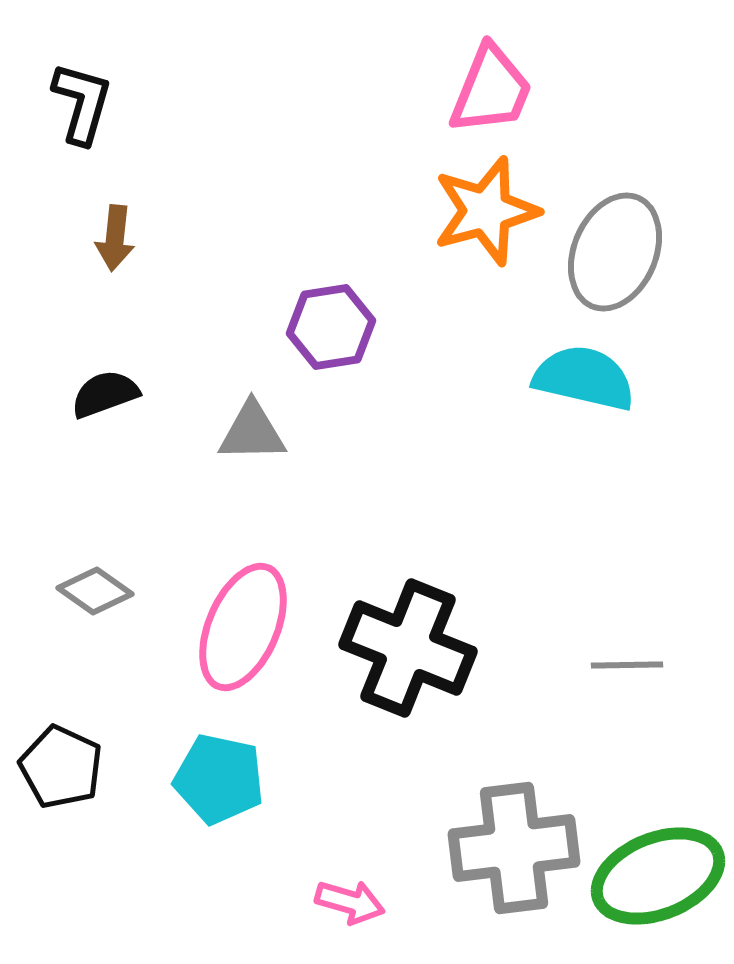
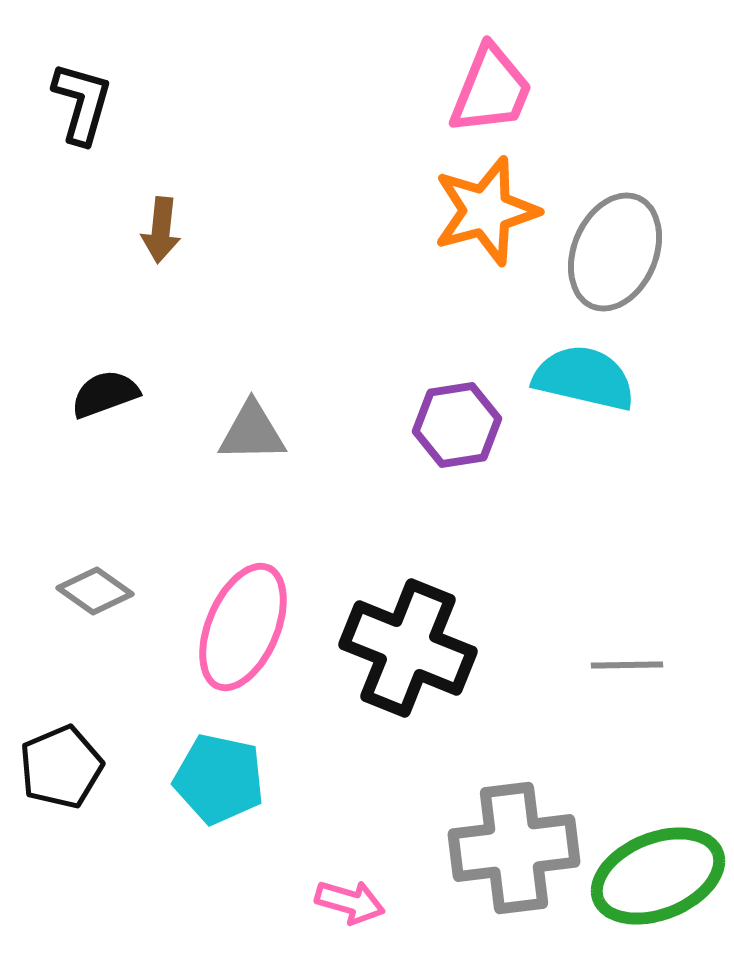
brown arrow: moved 46 px right, 8 px up
purple hexagon: moved 126 px right, 98 px down
black pentagon: rotated 24 degrees clockwise
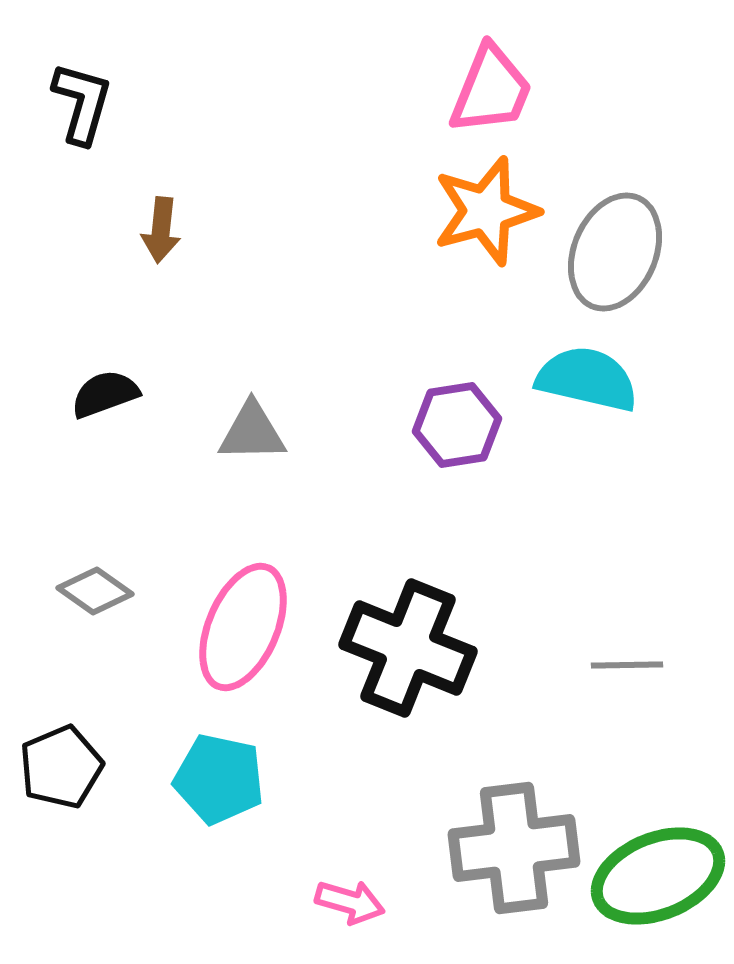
cyan semicircle: moved 3 px right, 1 px down
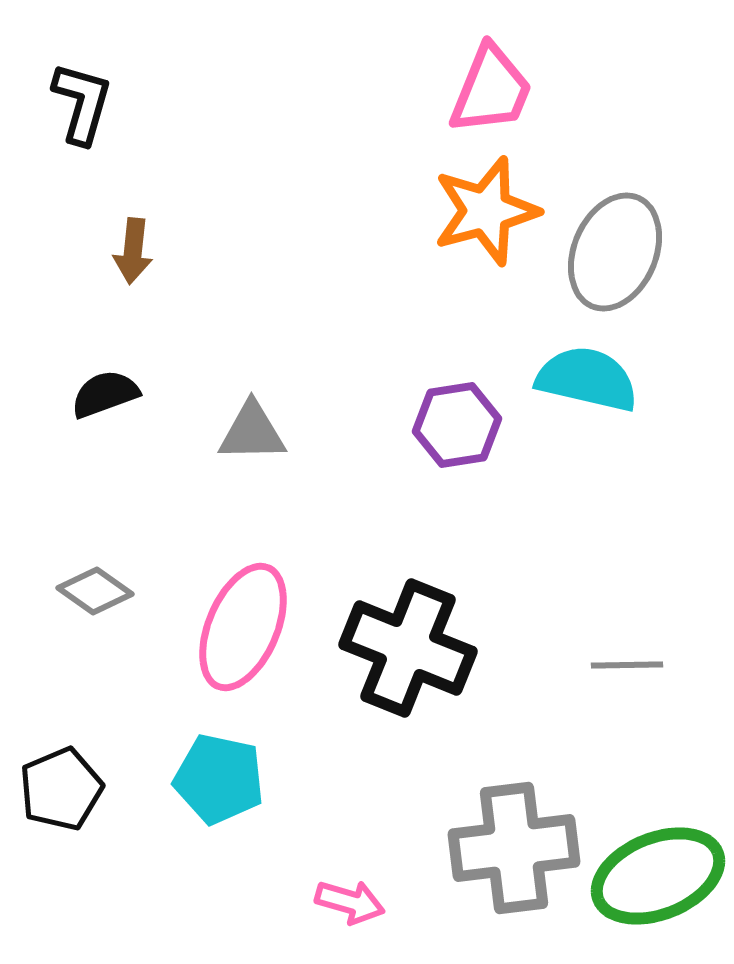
brown arrow: moved 28 px left, 21 px down
black pentagon: moved 22 px down
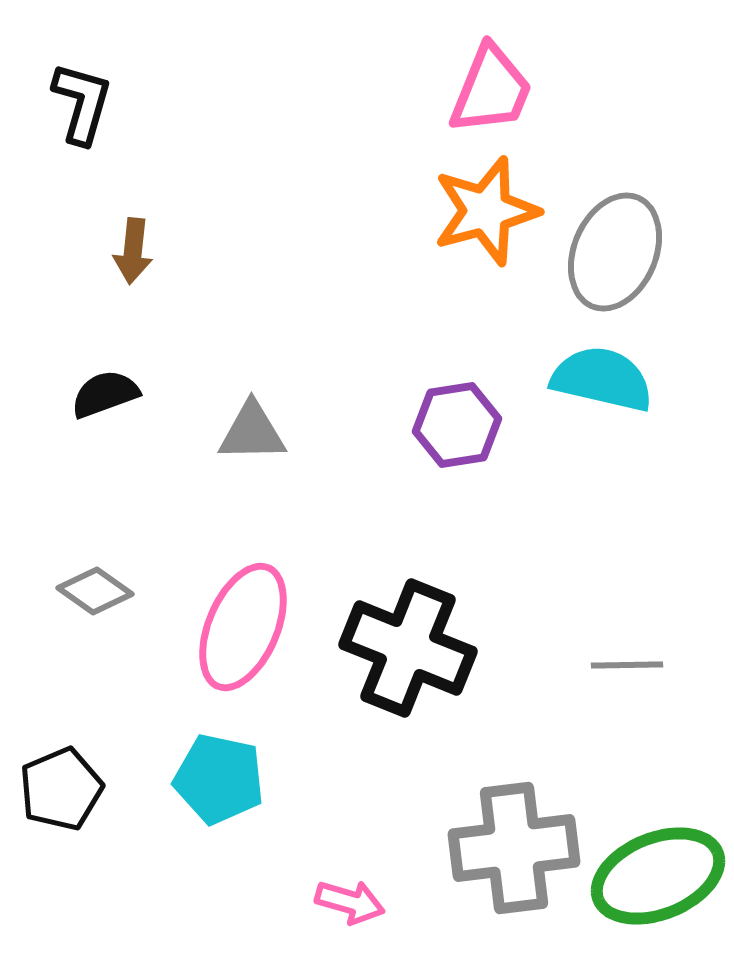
cyan semicircle: moved 15 px right
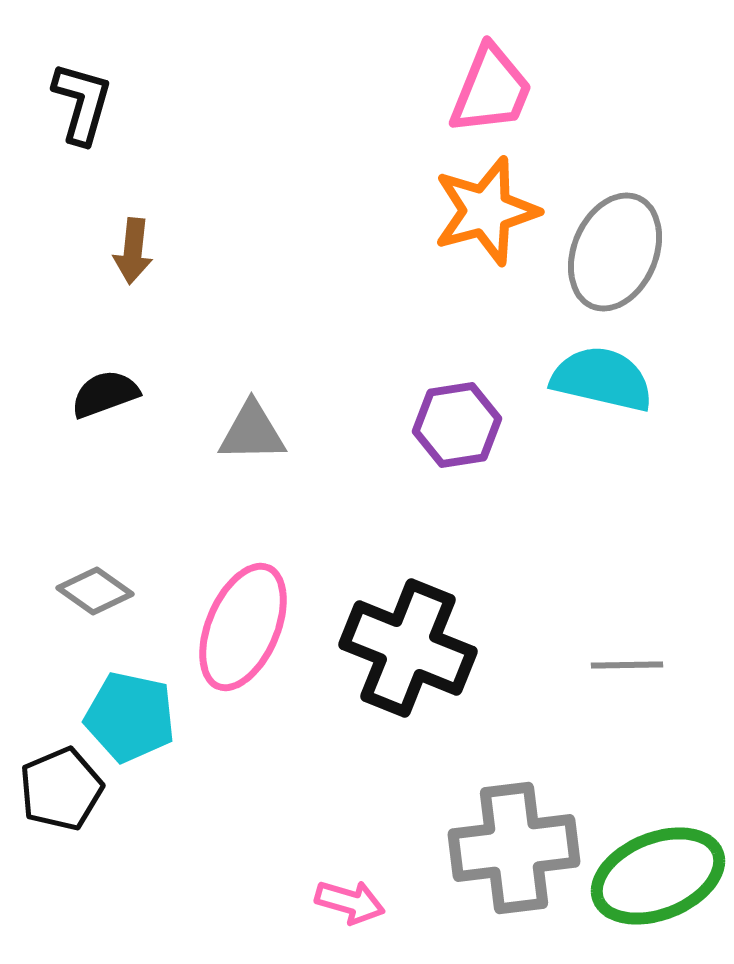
cyan pentagon: moved 89 px left, 62 px up
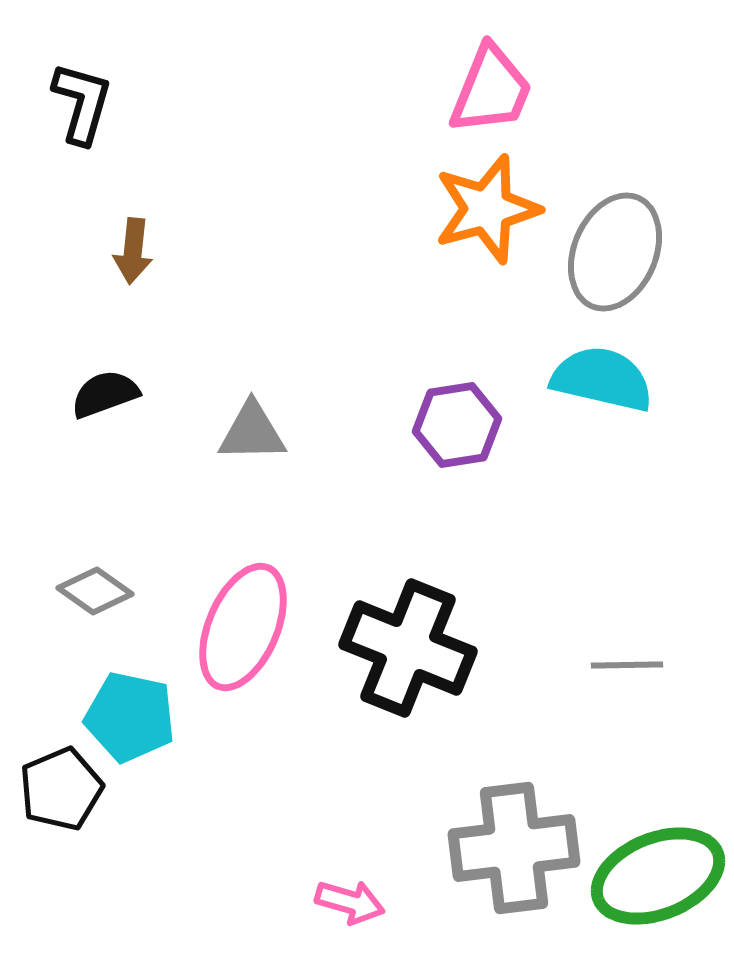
orange star: moved 1 px right, 2 px up
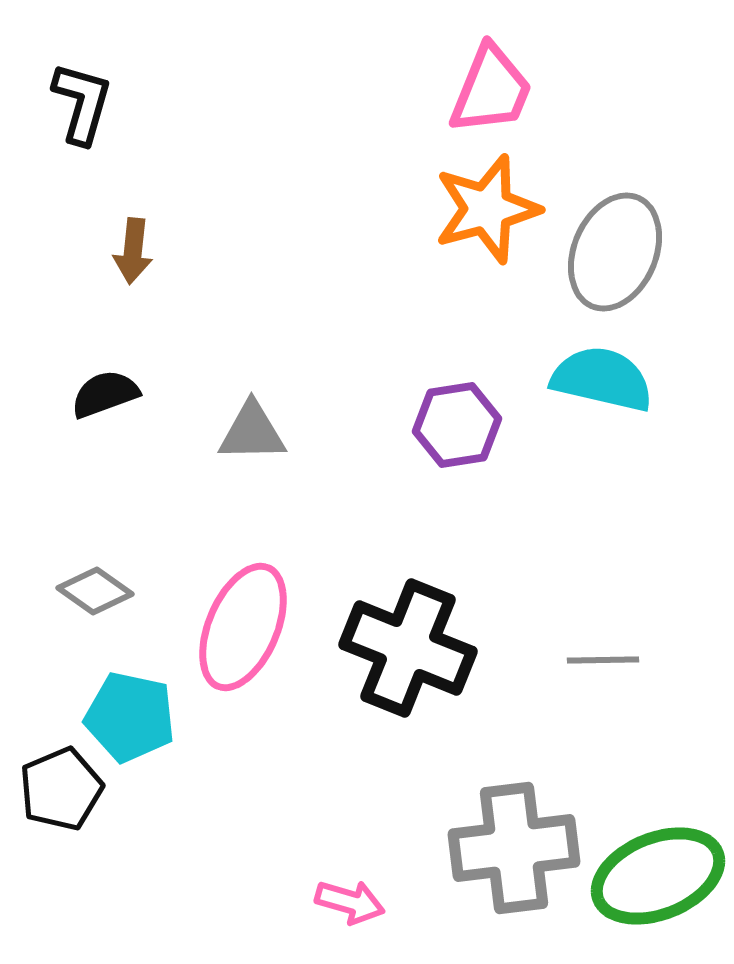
gray line: moved 24 px left, 5 px up
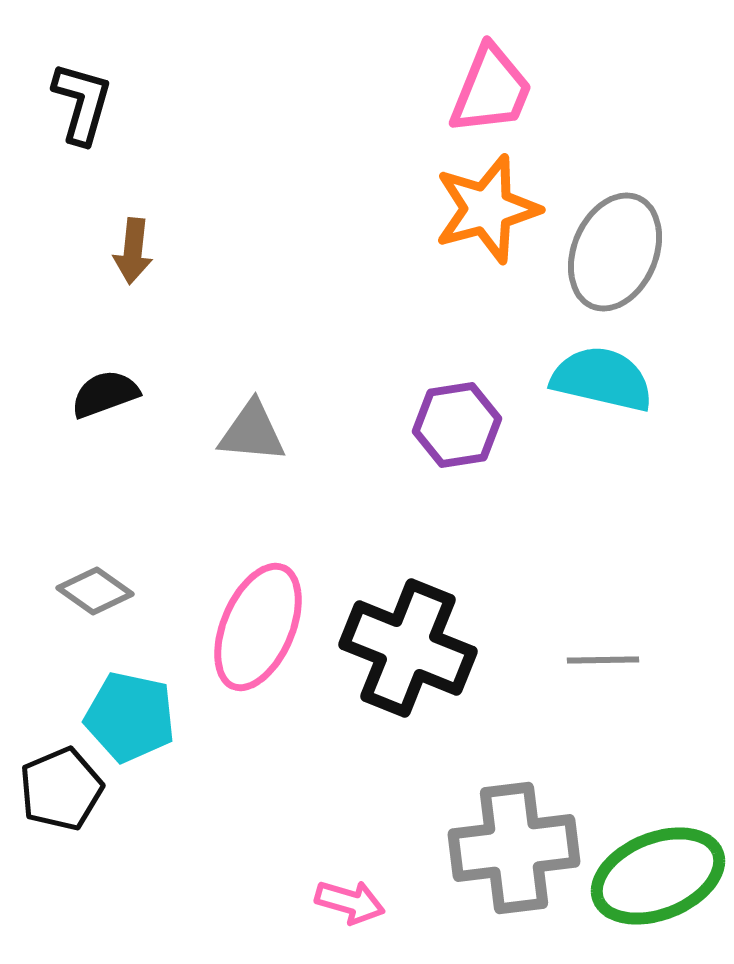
gray triangle: rotated 6 degrees clockwise
pink ellipse: moved 15 px right
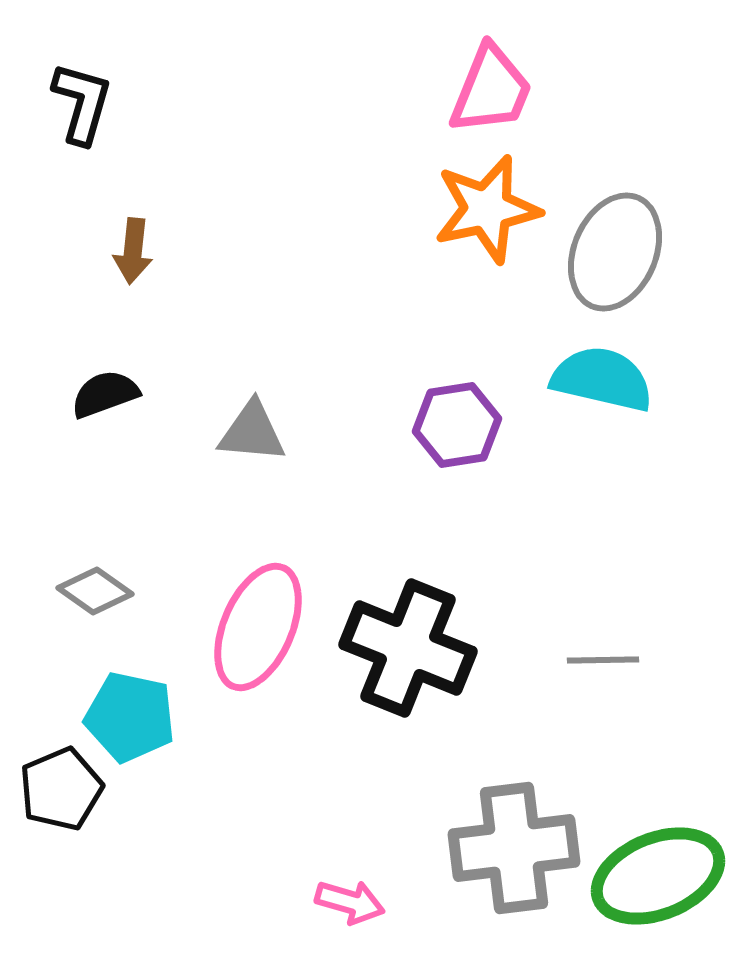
orange star: rotated 3 degrees clockwise
